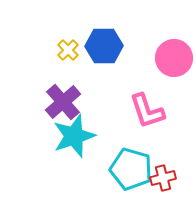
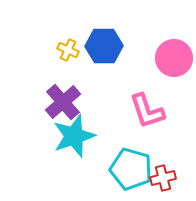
yellow cross: rotated 20 degrees counterclockwise
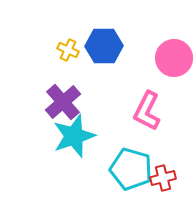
pink L-shape: rotated 45 degrees clockwise
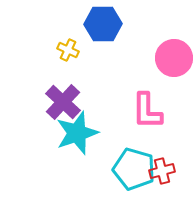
blue hexagon: moved 1 px left, 22 px up
purple cross: rotated 6 degrees counterclockwise
pink L-shape: rotated 27 degrees counterclockwise
cyan star: moved 3 px right, 3 px up
cyan pentagon: moved 3 px right
red cross: moved 1 px left, 7 px up
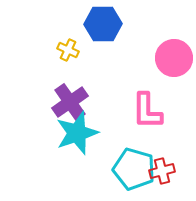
purple cross: moved 7 px right; rotated 12 degrees clockwise
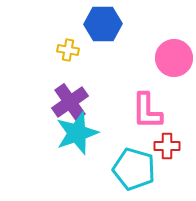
yellow cross: rotated 15 degrees counterclockwise
red cross: moved 5 px right, 25 px up; rotated 15 degrees clockwise
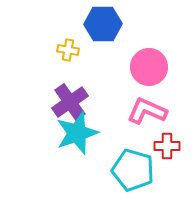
pink circle: moved 25 px left, 9 px down
pink L-shape: rotated 114 degrees clockwise
cyan pentagon: moved 1 px left, 1 px down
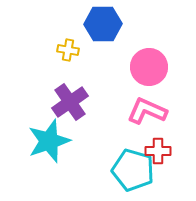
cyan star: moved 28 px left, 8 px down
red cross: moved 9 px left, 5 px down
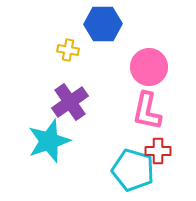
pink L-shape: rotated 102 degrees counterclockwise
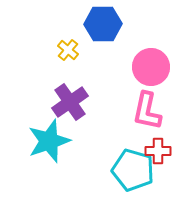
yellow cross: rotated 30 degrees clockwise
pink circle: moved 2 px right
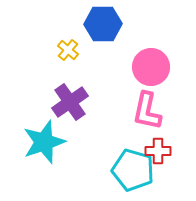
cyan star: moved 5 px left, 1 px down
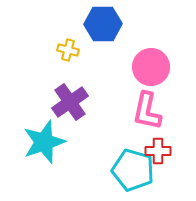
yellow cross: rotated 25 degrees counterclockwise
